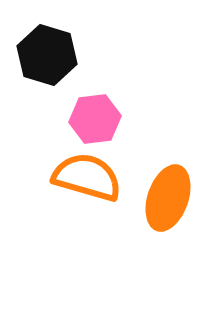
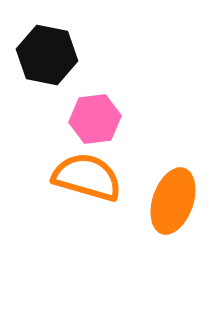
black hexagon: rotated 6 degrees counterclockwise
orange ellipse: moved 5 px right, 3 px down
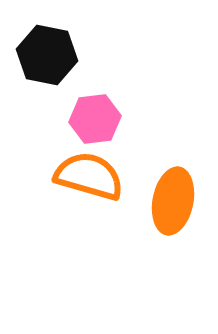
orange semicircle: moved 2 px right, 1 px up
orange ellipse: rotated 8 degrees counterclockwise
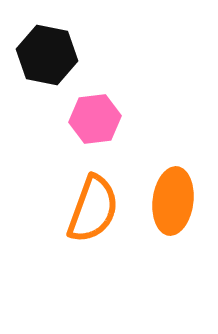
orange semicircle: moved 4 px right, 33 px down; rotated 94 degrees clockwise
orange ellipse: rotated 4 degrees counterclockwise
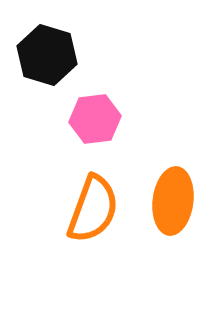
black hexagon: rotated 6 degrees clockwise
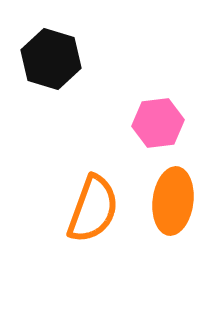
black hexagon: moved 4 px right, 4 px down
pink hexagon: moved 63 px right, 4 px down
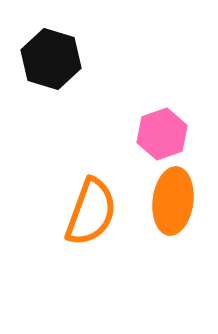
pink hexagon: moved 4 px right, 11 px down; rotated 12 degrees counterclockwise
orange semicircle: moved 2 px left, 3 px down
